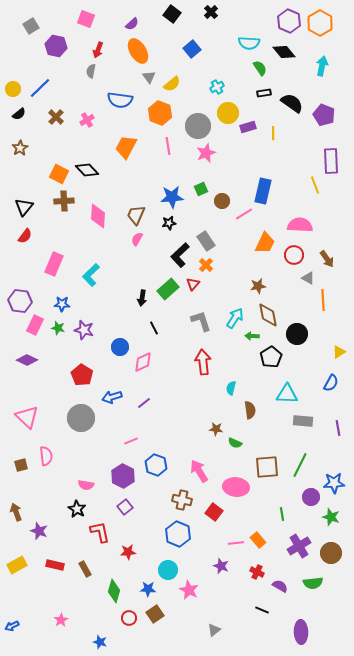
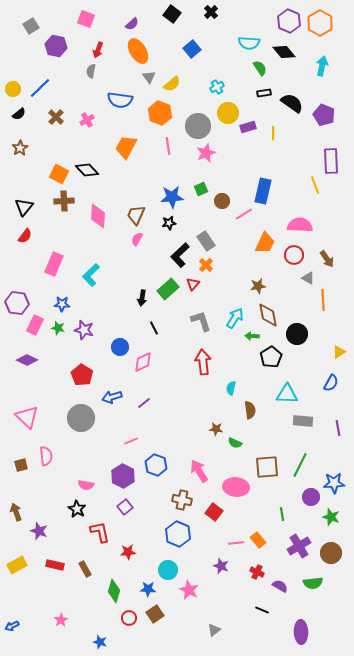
purple hexagon at (20, 301): moved 3 px left, 2 px down
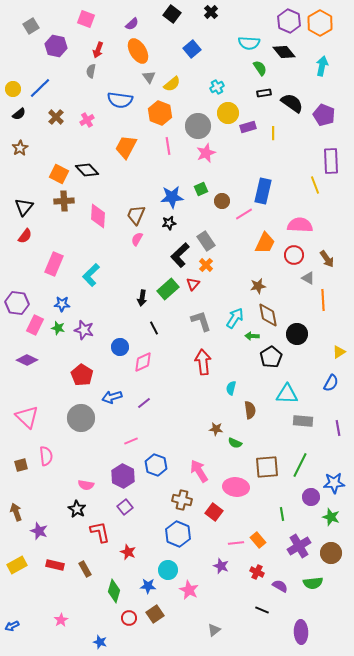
red star at (128, 552): rotated 28 degrees clockwise
blue star at (148, 589): moved 3 px up
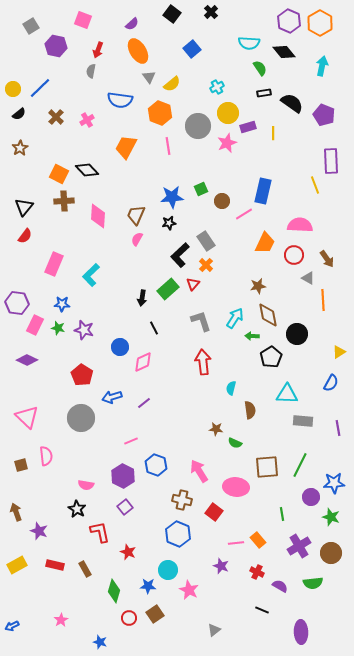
pink square at (86, 19): moved 3 px left, 1 px down
pink star at (206, 153): moved 21 px right, 10 px up
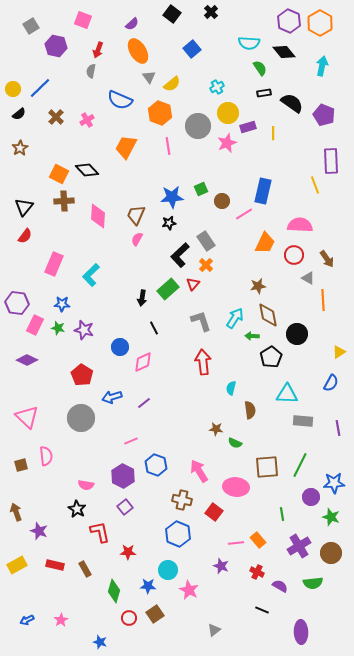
blue semicircle at (120, 100): rotated 15 degrees clockwise
red star at (128, 552): rotated 21 degrees counterclockwise
blue arrow at (12, 626): moved 15 px right, 6 px up
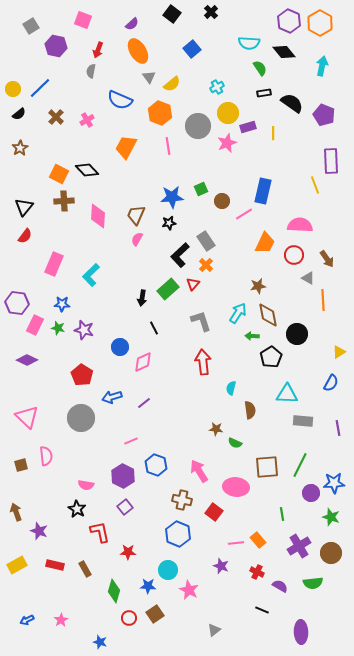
cyan arrow at (235, 318): moved 3 px right, 5 px up
purple circle at (311, 497): moved 4 px up
